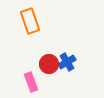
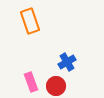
red circle: moved 7 px right, 22 px down
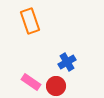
pink rectangle: rotated 36 degrees counterclockwise
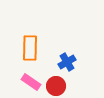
orange rectangle: moved 27 px down; rotated 20 degrees clockwise
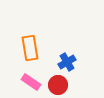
orange rectangle: rotated 10 degrees counterclockwise
red circle: moved 2 px right, 1 px up
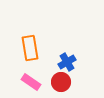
red circle: moved 3 px right, 3 px up
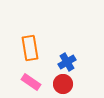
red circle: moved 2 px right, 2 px down
